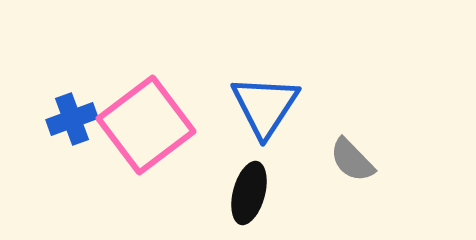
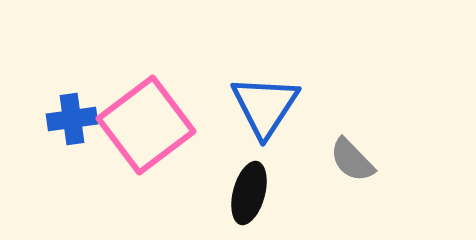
blue cross: rotated 12 degrees clockwise
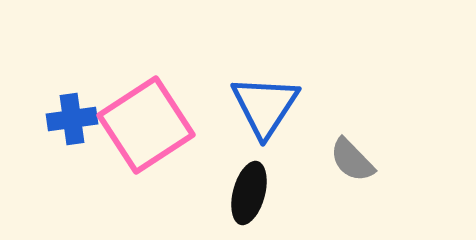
pink square: rotated 4 degrees clockwise
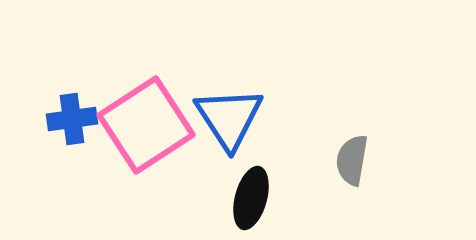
blue triangle: moved 36 px left, 12 px down; rotated 6 degrees counterclockwise
gray semicircle: rotated 54 degrees clockwise
black ellipse: moved 2 px right, 5 px down
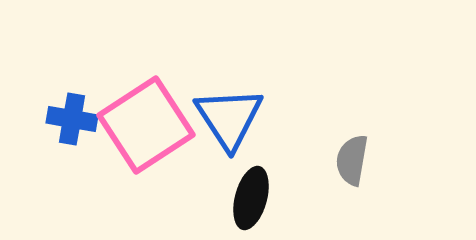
blue cross: rotated 18 degrees clockwise
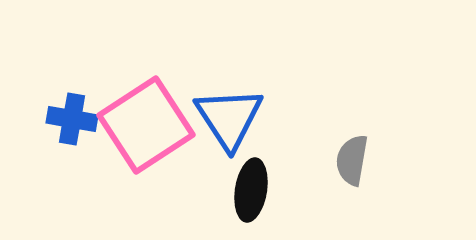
black ellipse: moved 8 px up; rotated 6 degrees counterclockwise
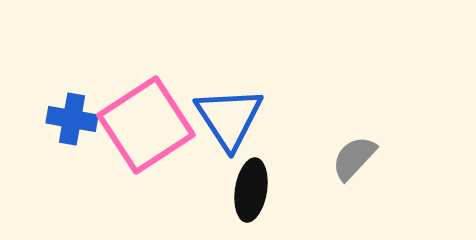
gray semicircle: moved 2 px right, 2 px up; rotated 33 degrees clockwise
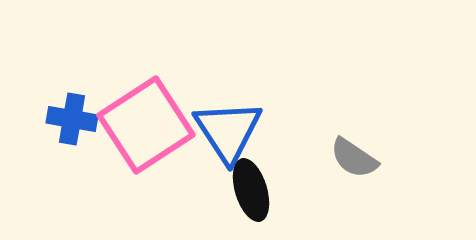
blue triangle: moved 1 px left, 13 px down
gray semicircle: rotated 99 degrees counterclockwise
black ellipse: rotated 26 degrees counterclockwise
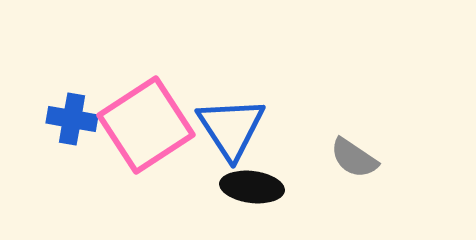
blue triangle: moved 3 px right, 3 px up
black ellipse: moved 1 px right, 3 px up; rotated 66 degrees counterclockwise
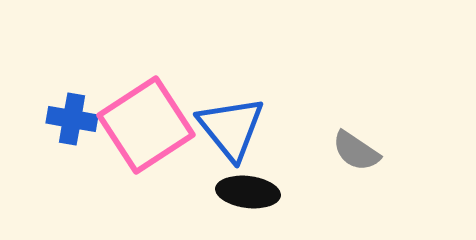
blue triangle: rotated 6 degrees counterclockwise
gray semicircle: moved 2 px right, 7 px up
black ellipse: moved 4 px left, 5 px down
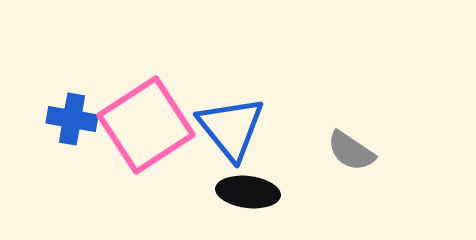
gray semicircle: moved 5 px left
